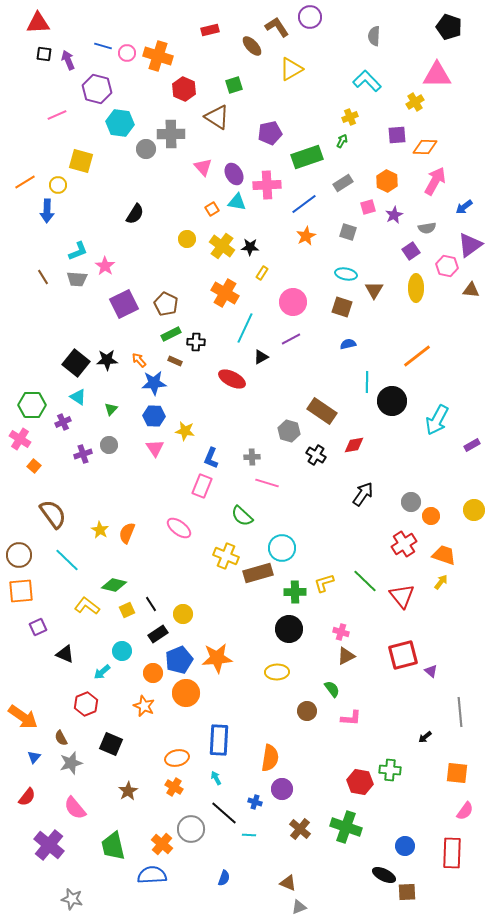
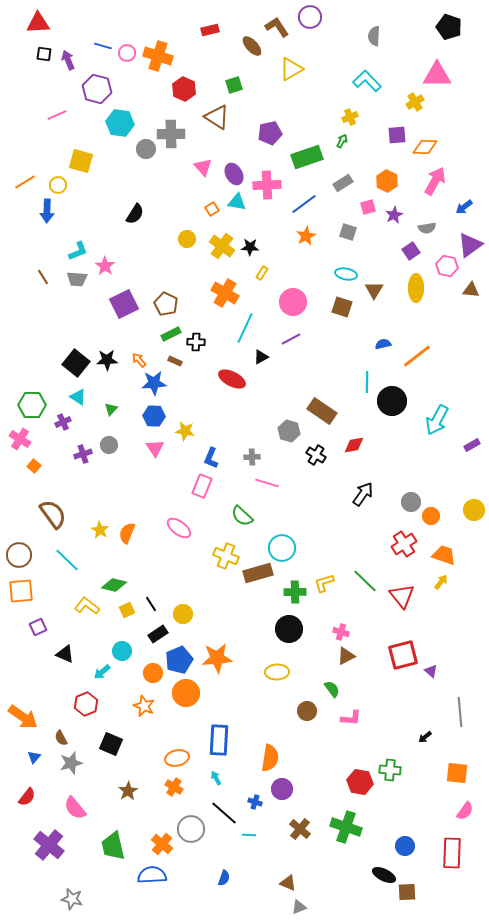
blue semicircle at (348, 344): moved 35 px right
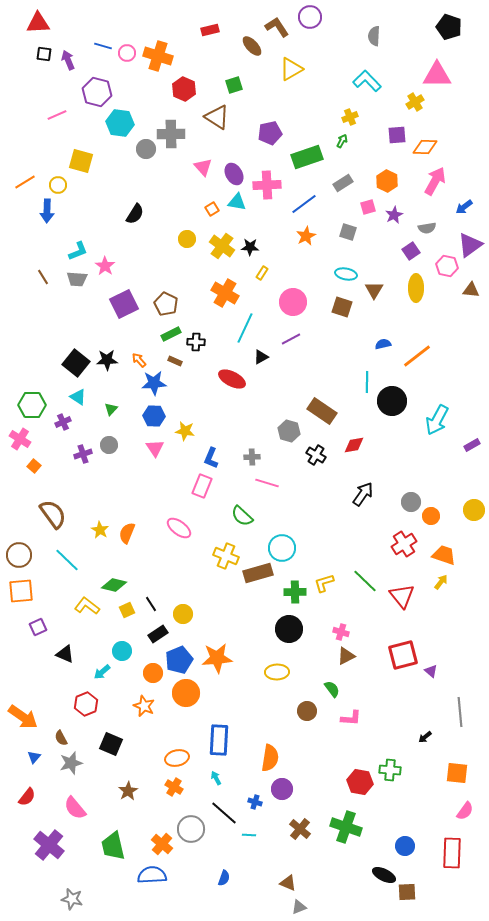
purple hexagon at (97, 89): moved 3 px down
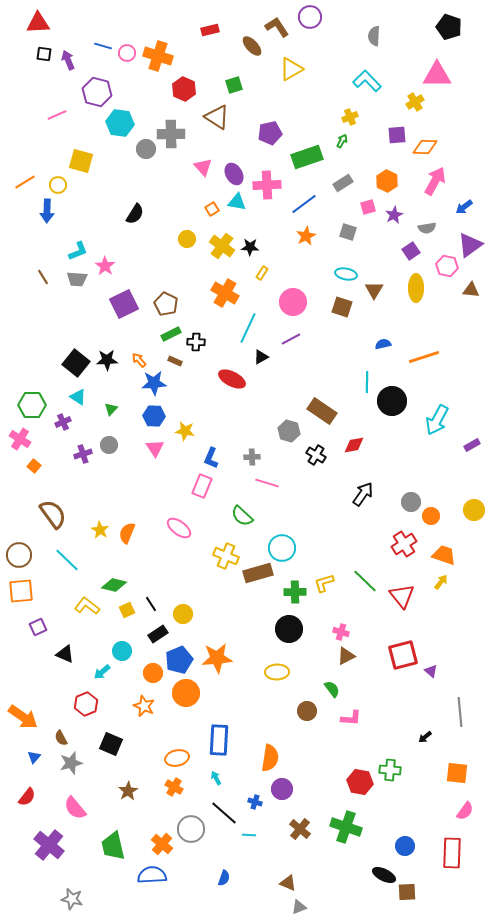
cyan line at (245, 328): moved 3 px right
orange line at (417, 356): moved 7 px right, 1 px down; rotated 20 degrees clockwise
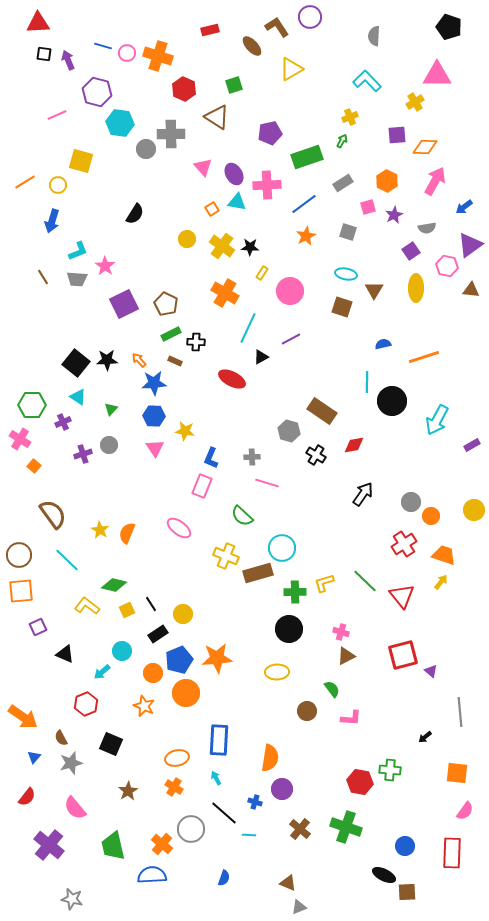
blue arrow at (47, 211): moved 5 px right, 10 px down; rotated 15 degrees clockwise
pink circle at (293, 302): moved 3 px left, 11 px up
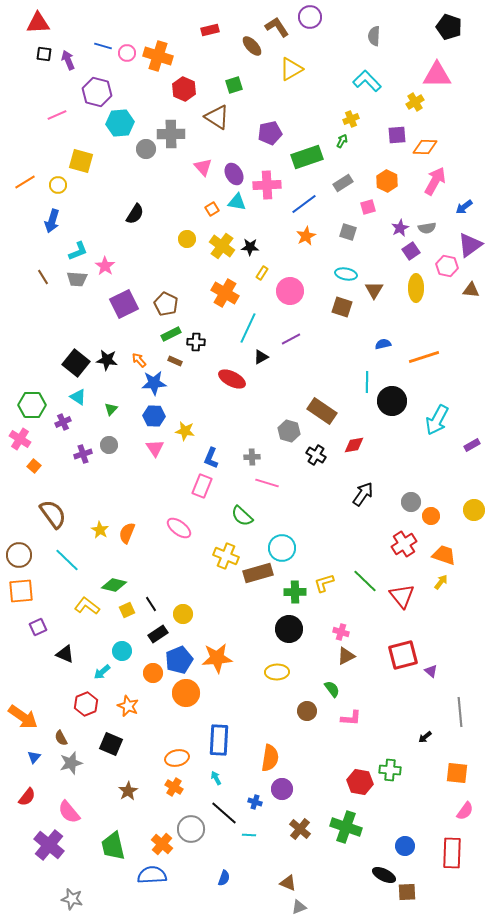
yellow cross at (350, 117): moved 1 px right, 2 px down
cyan hexagon at (120, 123): rotated 12 degrees counterclockwise
purple star at (394, 215): moved 6 px right, 13 px down
black star at (107, 360): rotated 10 degrees clockwise
orange star at (144, 706): moved 16 px left
pink semicircle at (75, 808): moved 6 px left, 4 px down
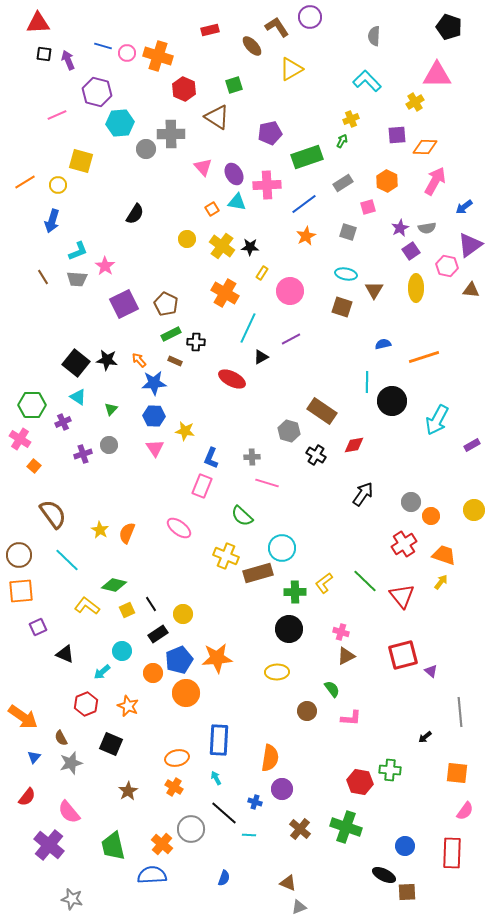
yellow L-shape at (324, 583): rotated 20 degrees counterclockwise
